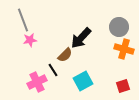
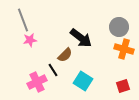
black arrow: rotated 95 degrees counterclockwise
cyan square: rotated 30 degrees counterclockwise
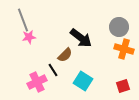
pink star: moved 1 px left, 3 px up
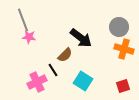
pink star: rotated 16 degrees clockwise
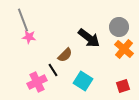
black arrow: moved 8 px right
orange cross: rotated 24 degrees clockwise
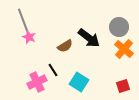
pink star: rotated 16 degrees clockwise
brown semicircle: moved 9 px up; rotated 14 degrees clockwise
cyan square: moved 4 px left, 1 px down
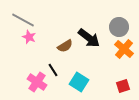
gray line: rotated 40 degrees counterclockwise
pink cross: rotated 30 degrees counterclockwise
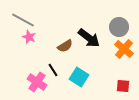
cyan square: moved 5 px up
red square: rotated 24 degrees clockwise
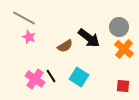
gray line: moved 1 px right, 2 px up
black line: moved 2 px left, 6 px down
pink cross: moved 2 px left, 3 px up
